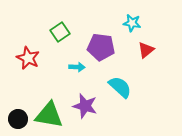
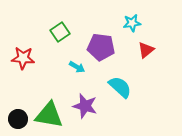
cyan star: rotated 18 degrees counterclockwise
red star: moved 5 px left; rotated 20 degrees counterclockwise
cyan arrow: rotated 28 degrees clockwise
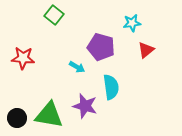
green square: moved 6 px left, 17 px up; rotated 18 degrees counterclockwise
purple pentagon: rotated 8 degrees clockwise
cyan semicircle: moved 9 px left; rotated 40 degrees clockwise
black circle: moved 1 px left, 1 px up
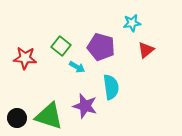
green square: moved 7 px right, 31 px down
red star: moved 2 px right
green triangle: moved 1 px down; rotated 8 degrees clockwise
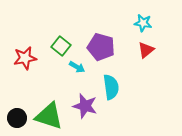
cyan star: moved 11 px right; rotated 18 degrees clockwise
red star: rotated 15 degrees counterclockwise
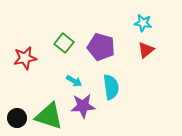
green square: moved 3 px right, 3 px up
cyan arrow: moved 3 px left, 14 px down
purple star: moved 2 px left; rotated 20 degrees counterclockwise
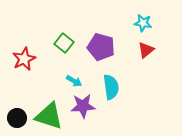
red star: moved 1 px left, 1 px down; rotated 15 degrees counterclockwise
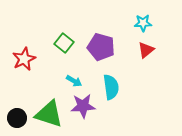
cyan star: rotated 12 degrees counterclockwise
green triangle: moved 2 px up
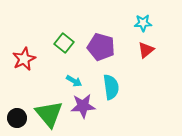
green triangle: rotated 32 degrees clockwise
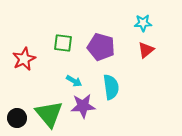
green square: moved 1 px left; rotated 30 degrees counterclockwise
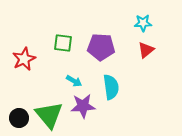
purple pentagon: rotated 12 degrees counterclockwise
green triangle: moved 1 px down
black circle: moved 2 px right
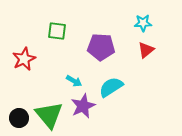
green square: moved 6 px left, 12 px up
cyan semicircle: rotated 115 degrees counterclockwise
purple star: rotated 20 degrees counterclockwise
